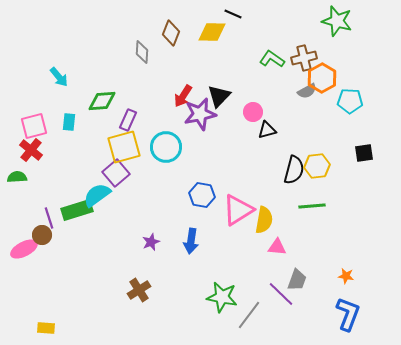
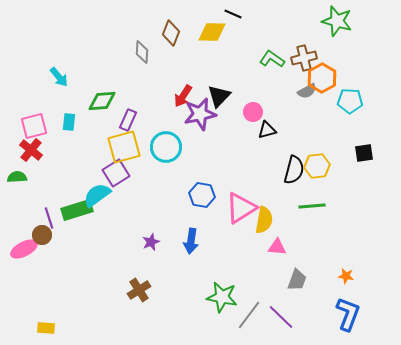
purple square at (116, 173): rotated 8 degrees clockwise
pink triangle at (238, 210): moved 3 px right, 2 px up
purple line at (281, 294): moved 23 px down
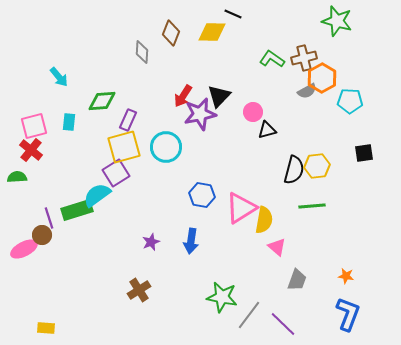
pink triangle at (277, 247): rotated 36 degrees clockwise
purple line at (281, 317): moved 2 px right, 7 px down
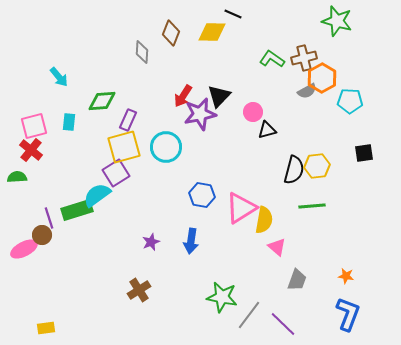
yellow rectangle at (46, 328): rotated 12 degrees counterclockwise
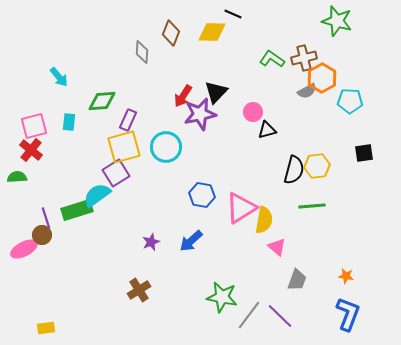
black triangle at (219, 96): moved 3 px left, 4 px up
purple line at (49, 218): moved 3 px left
blue arrow at (191, 241): rotated 40 degrees clockwise
purple line at (283, 324): moved 3 px left, 8 px up
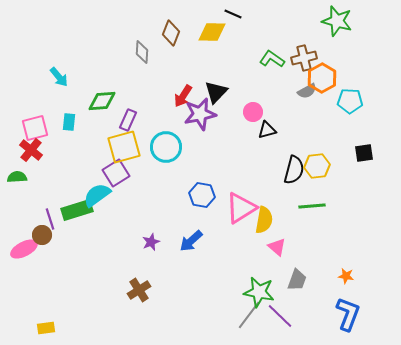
pink square at (34, 126): moved 1 px right, 2 px down
purple line at (46, 218): moved 4 px right, 1 px down
green star at (222, 297): moved 37 px right, 5 px up
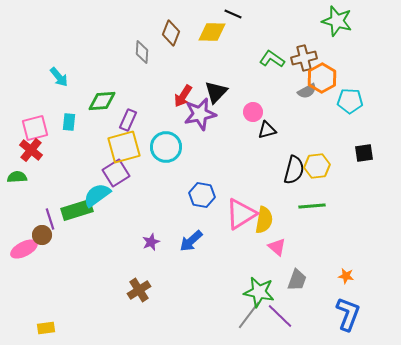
pink triangle at (241, 208): moved 6 px down
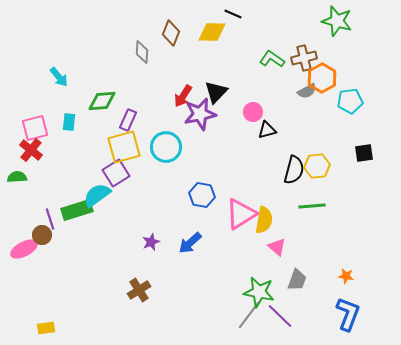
cyan pentagon at (350, 101): rotated 10 degrees counterclockwise
blue arrow at (191, 241): moved 1 px left, 2 px down
